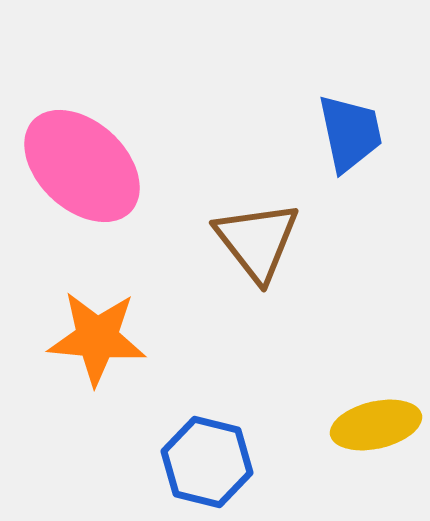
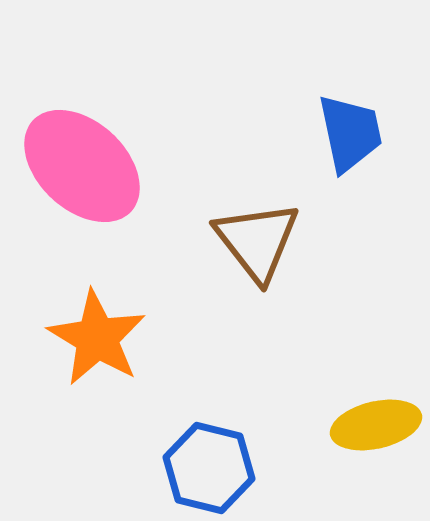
orange star: rotated 26 degrees clockwise
blue hexagon: moved 2 px right, 6 px down
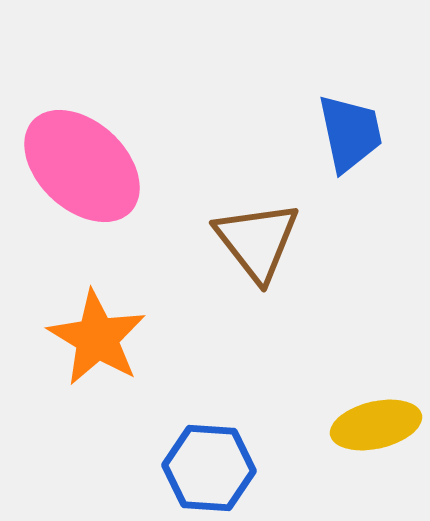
blue hexagon: rotated 10 degrees counterclockwise
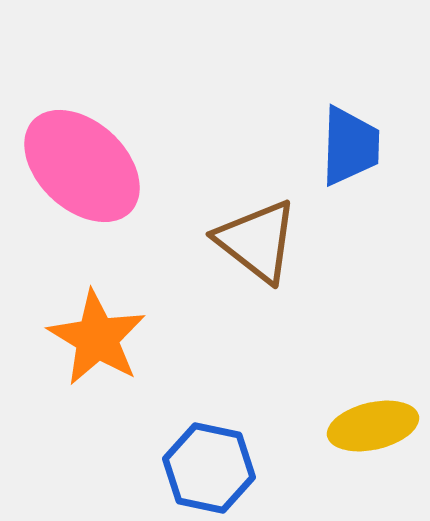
blue trapezoid: moved 13 px down; rotated 14 degrees clockwise
brown triangle: rotated 14 degrees counterclockwise
yellow ellipse: moved 3 px left, 1 px down
blue hexagon: rotated 8 degrees clockwise
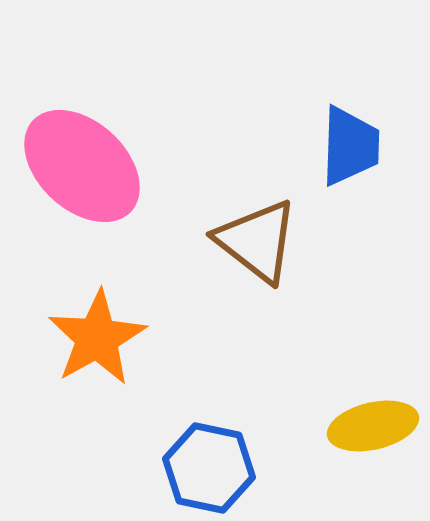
orange star: rotated 12 degrees clockwise
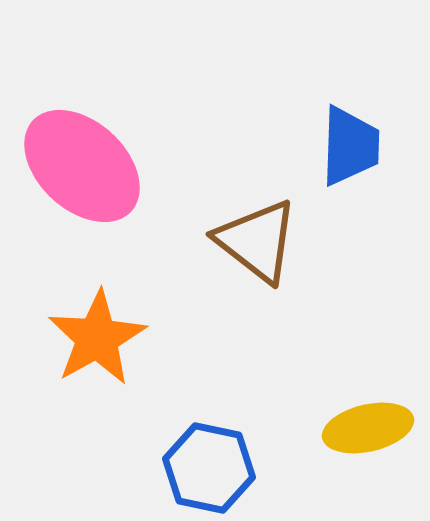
yellow ellipse: moved 5 px left, 2 px down
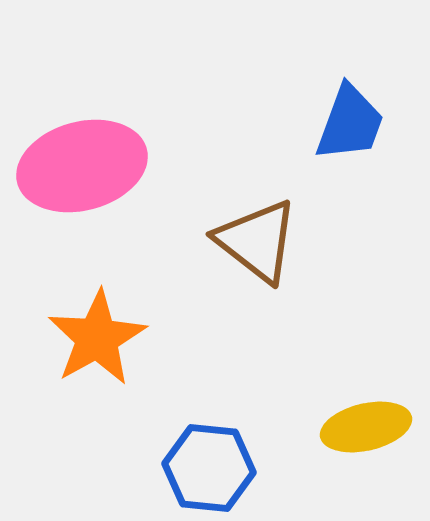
blue trapezoid: moved 23 px up; rotated 18 degrees clockwise
pink ellipse: rotated 58 degrees counterclockwise
yellow ellipse: moved 2 px left, 1 px up
blue hexagon: rotated 6 degrees counterclockwise
